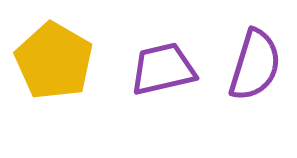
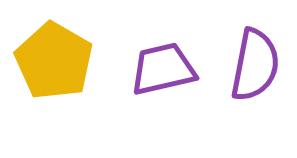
purple semicircle: rotated 6 degrees counterclockwise
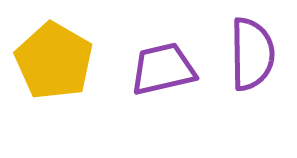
purple semicircle: moved 3 px left, 11 px up; rotated 12 degrees counterclockwise
